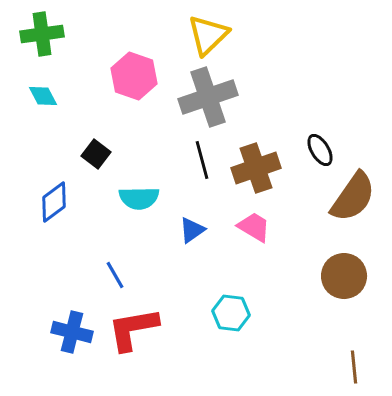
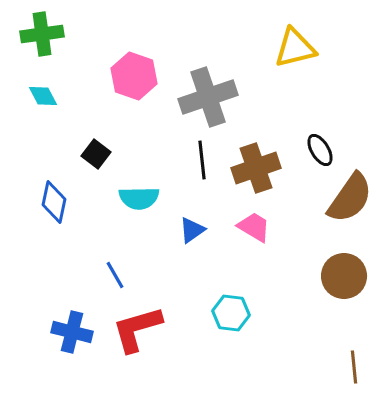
yellow triangle: moved 87 px right, 13 px down; rotated 30 degrees clockwise
black line: rotated 9 degrees clockwise
brown semicircle: moved 3 px left, 1 px down
blue diamond: rotated 42 degrees counterclockwise
red L-shape: moved 4 px right; rotated 6 degrees counterclockwise
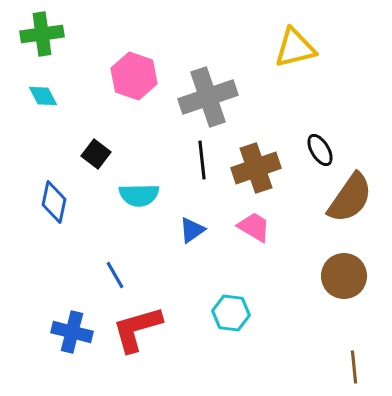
cyan semicircle: moved 3 px up
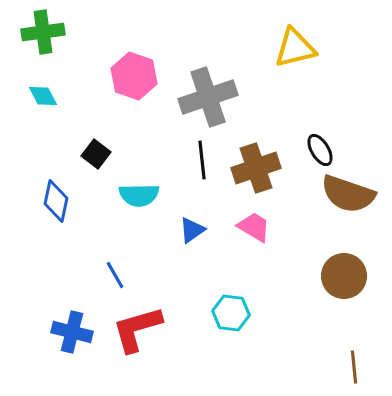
green cross: moved 1 px right, 2 px up
brown semicircle: moved 2 px left, 4 px up; rotated 74 degrees clockwise
blue diamond: moved 2 px right, 1 px up
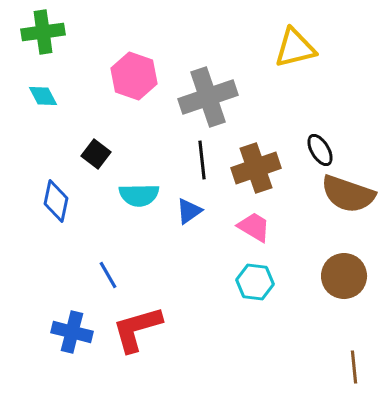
blue triangle: moved 3 px left, 19 px up
blue line: moved 7 px left
cyan hexagon: moved 24 px right, 31 px up
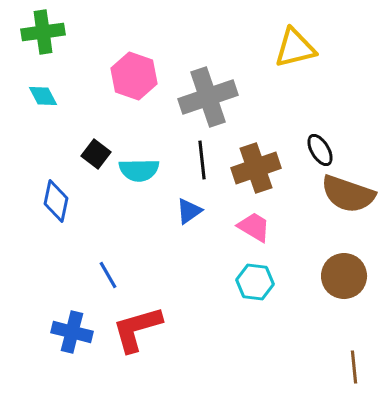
cyan semicircle: moved 25 px up
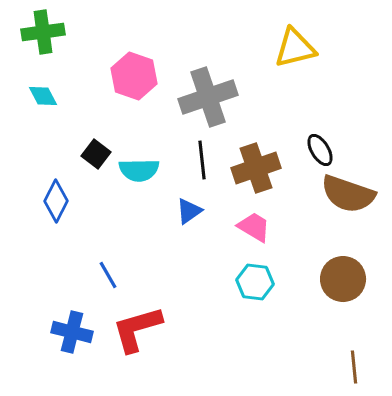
blue diamond: rotated 15 degrees clockwise
brown circle: moved 1 px left, 3 px down
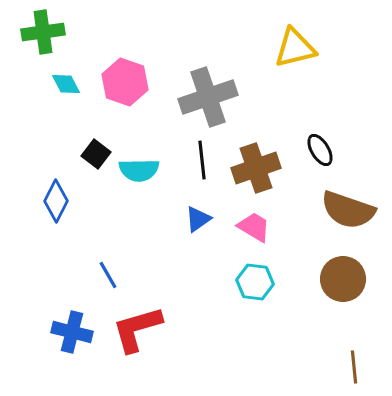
pink hexagon: moved 9 px left, 6 px down
cyan diamond: moved 23 px right, 12 px up
brown semicircle: moved 16 px down
blue triangle: moved 9 px right, 8 px down
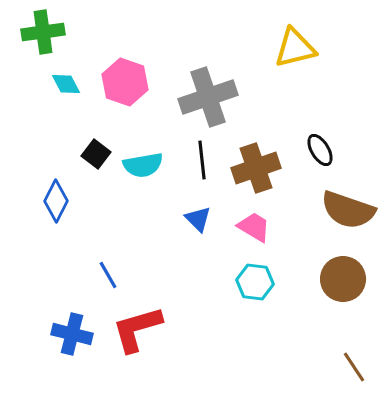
cyan semicircle: moved 4 px right, 5 px up; rotated 9 degrees counterclockwise
blue triangle: rotated 40 degrees counterclockwise
blue cross: moved 2 px down
brown line: rotated 28 degrees counterclockwise
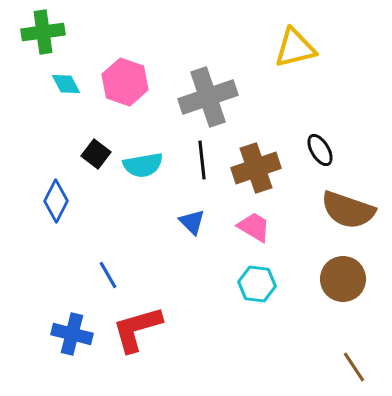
blue triangle: moved 6 px left, 3 px down
cyan hexagon: moved 2 px right, 2 px down
